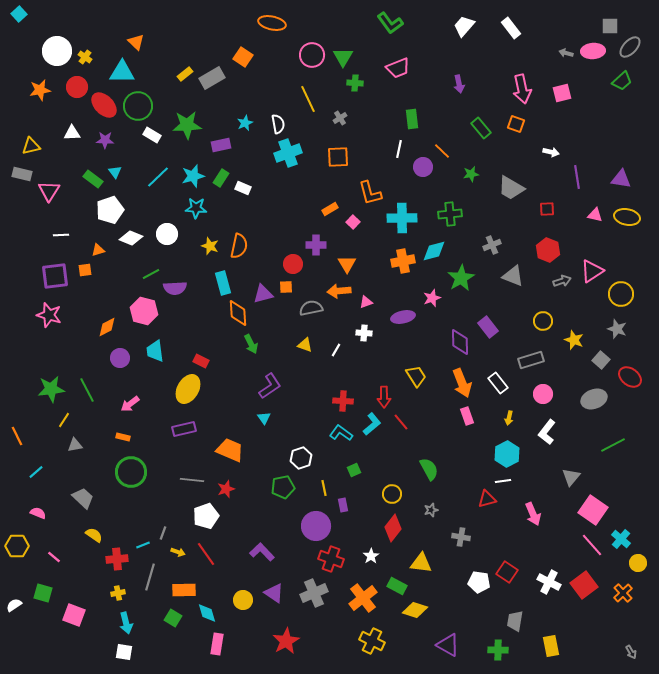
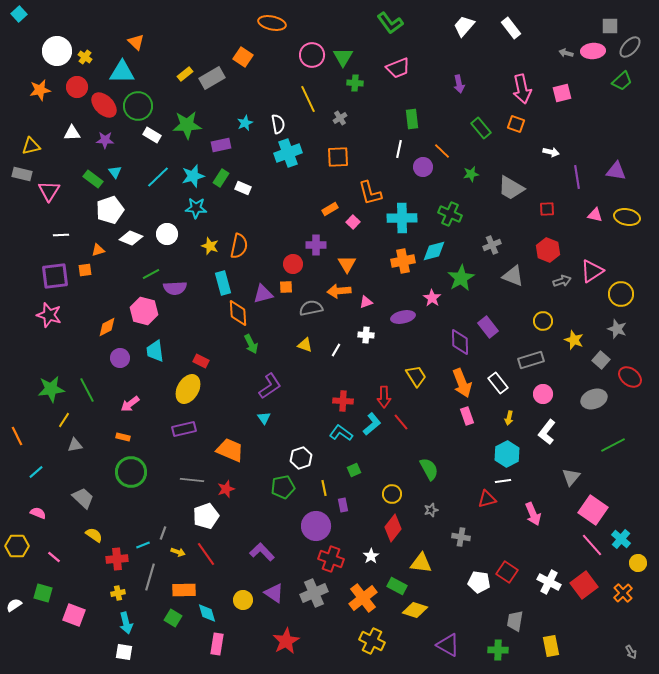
purple triangle at (621, 179): moved 5 px left, 8 px up
green cross at (450, 214): rotated 30 degrees clockwise
pink star at (432, 298): rotated 18 degrees counterclockwise
white cross at (364, 333): moved 2 px right, 2 px down
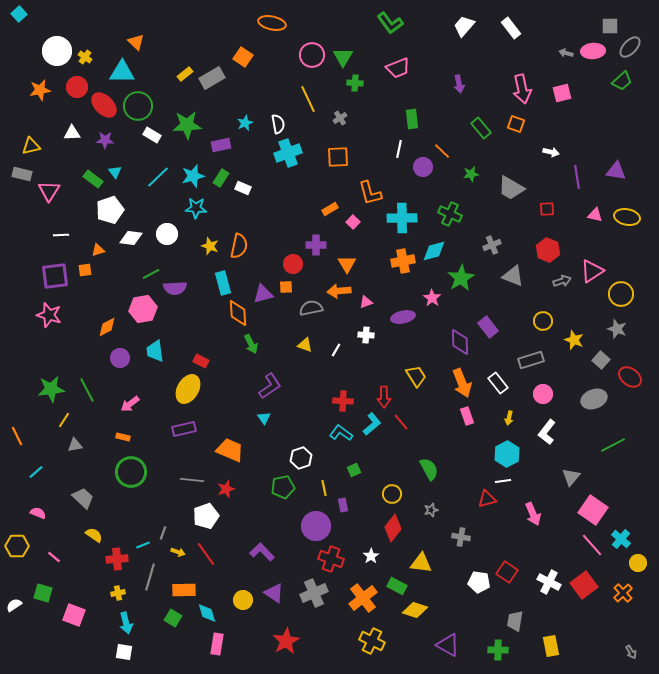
white diamond at (131, 238): rotated 15 degrees counterclockwise
pink hexagon at (144, 311): moved 1 px left, 2 px up; rotated 24 degrees counterclockwise
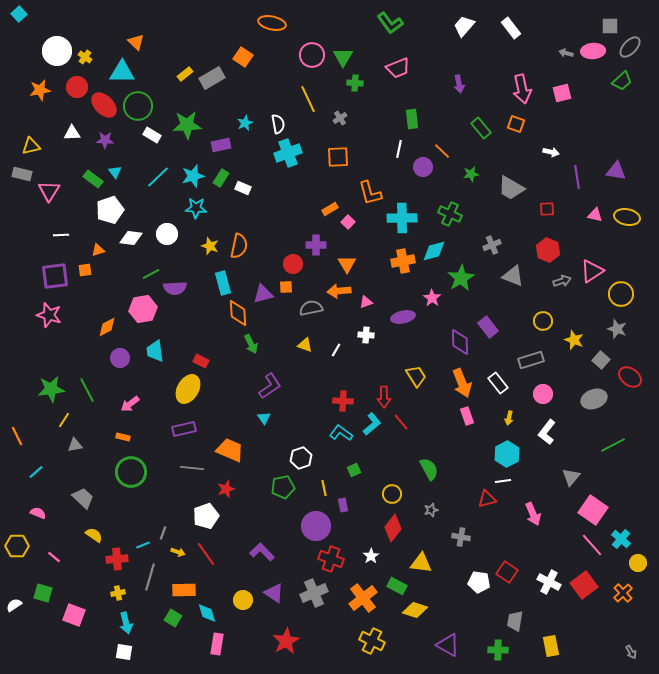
pink square at (353, 222): moved 5 px left
gray line at (192, 480): moved 12 px up
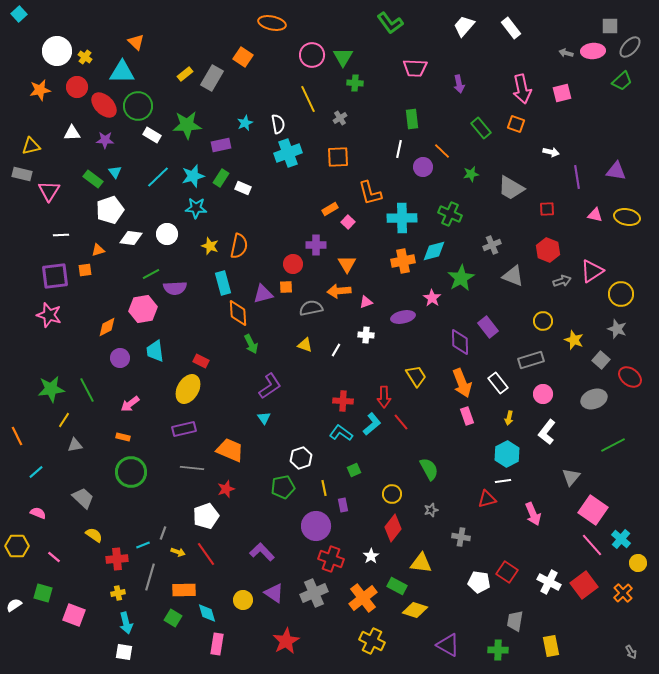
pink trapezoid at (398, 68): moved 17 px right; rotated 25 degrees clockwise
gray rectangle at (212, 78): rotated 30 degrees counterclockwise
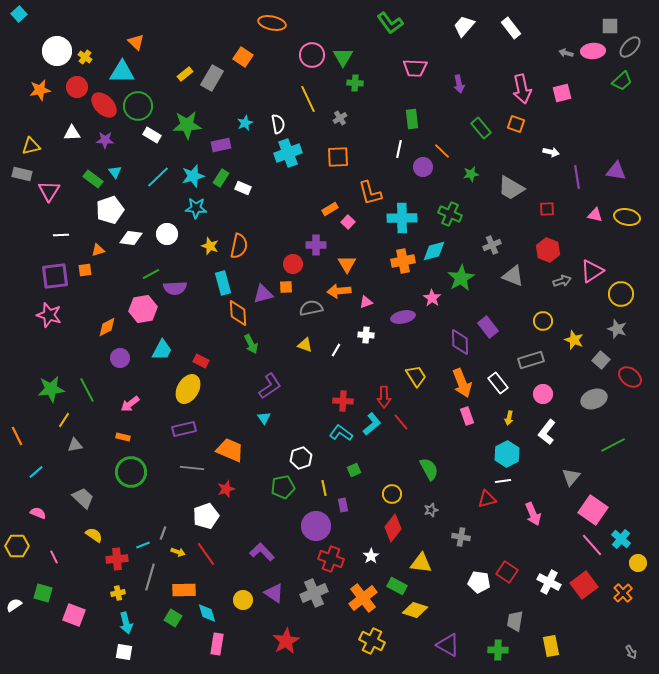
cyan trapezoid at (155, 351): moved 7 px right, 1 px up; rotated 145 degrees counterclockwise
pink line at (54, 557): rotated 24 degrees clockwise
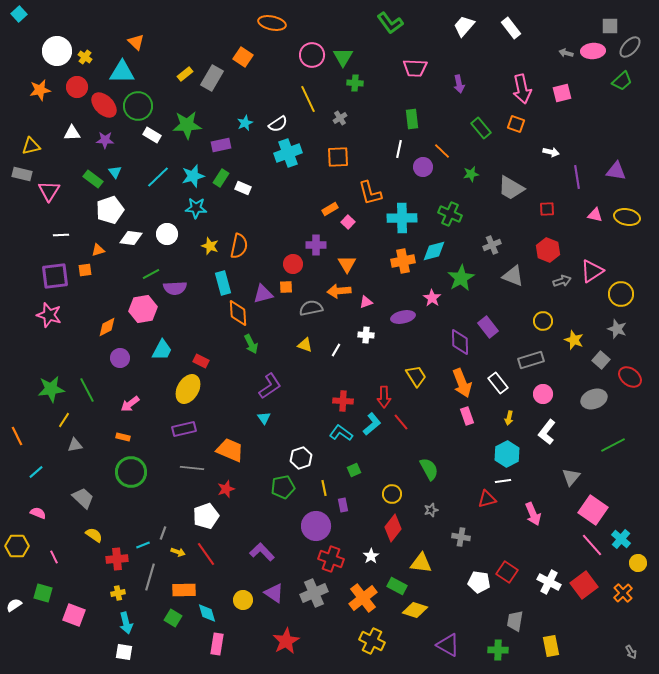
white semicircle at (278, 124): rotated 66 degrees clockwise
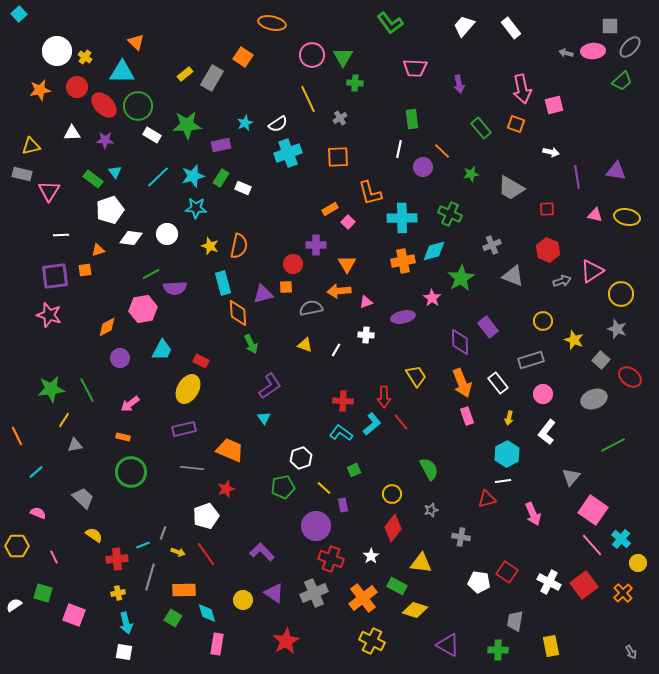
pink square at (562, 93): moved 8 px left, 12 px down
yellow line at (324, 488): rotated 35 degrees counterclockwise
